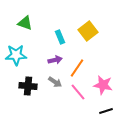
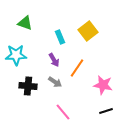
purple arrow: moved 1 px left; rotated 72 degrees clockwise
pink line: moved 15 px left, 20 px down
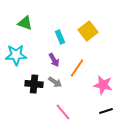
black cross: moved 6 px right, 2 px up
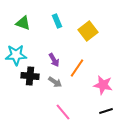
green triangle: moved 2 px left
cyan rectangle: moved 3 px left, 16 px up
black cross: moved 4 px left, 8 px up
